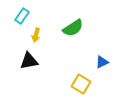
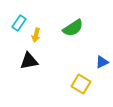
cyan rectangle: moved 3 px left, 7 px down
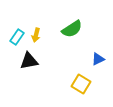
cyan rectangle: moved 2 px left, 14 px down
green semicircle: moved 1 px left, 1 px down
blue triangle: moved 4 px left, 3 px up
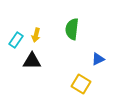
green semicircle: rotated 130 degrees clockwise
cyan rectangle: moved 1 px left, 3 px down
black triangle: moved 3 px right; rotated 12 degrees clockwise
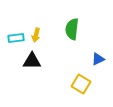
cyan rectangle: moved 2 px up; rotated 49 degrees clockwise
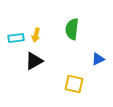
black triangle: moved 2 px right; rotated 30 degrees counterclockwise
yellow square: moved 7 px left; rotated 18 degrees counterclockwise
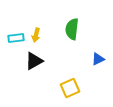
yellow square: moved 4 px left, 4 px down; rotated 36 degrees counterclockwise
